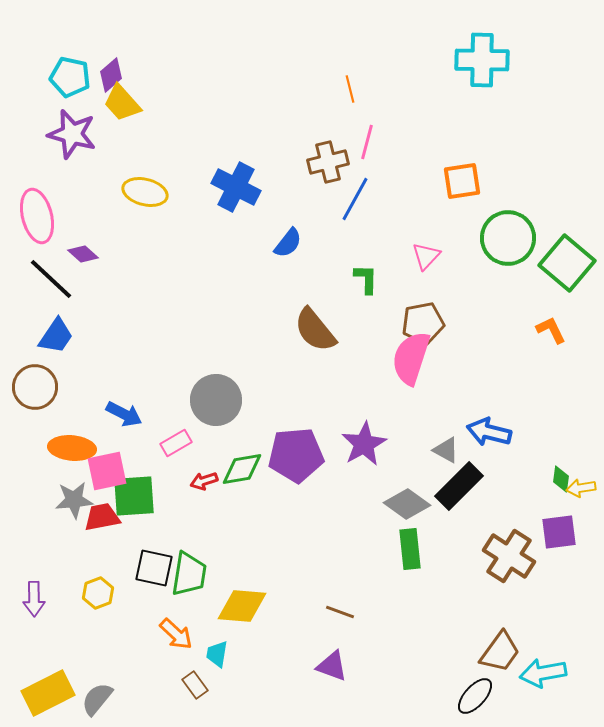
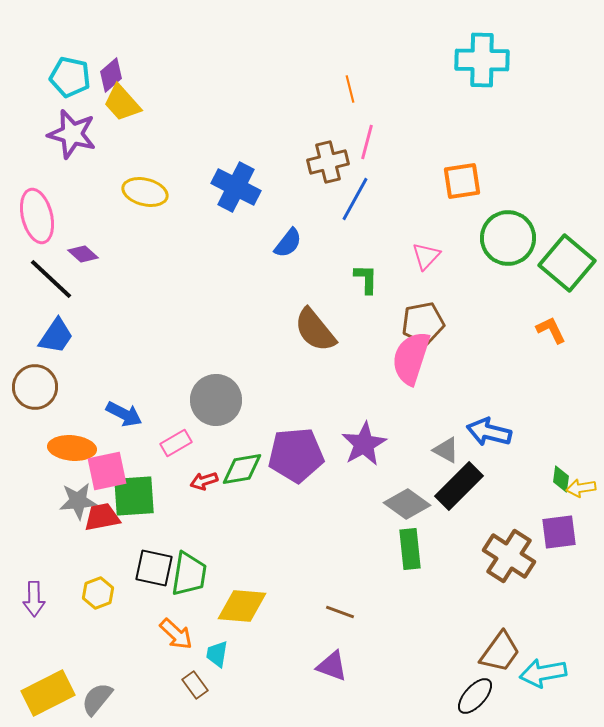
gray star at (74, 500): moved 4 px right, 1 px down
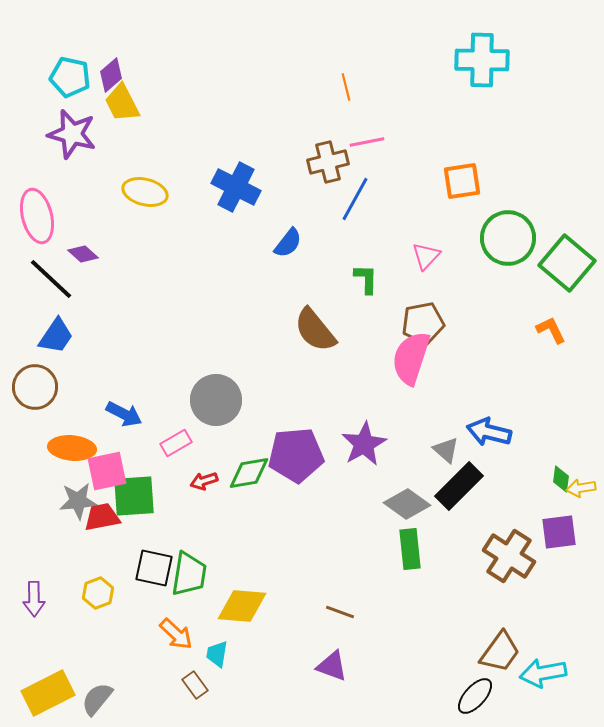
orange line at (350, 89): moved 4 px left, 2 px up
yellow trapezoid at (122, 103): rotated 15 degrees clockwise
pink line at (367, 142): rotated 64 degrees clockwise
gray triangle at (446, 450): rotated 12 degrees clockwise
green diamond at (242, 469): moved 7 px right, 4 px down
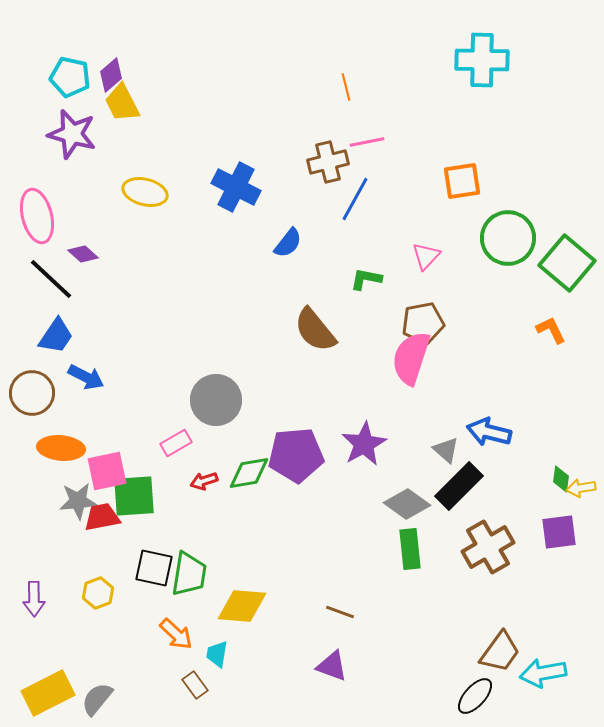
green L-shape at (366, 279): rotated 80 degrees counterclockwise
brown circle at (35, 387): moved 3 px left, 6 px down
blue arrow at (124, 414): moved 38 px left, 37 px up
orange ellipse at (72, 448): moved 11 px left
brown cross at (509, 556): moved 21 px left, 9 px up; rotated 27 degrees clockwise
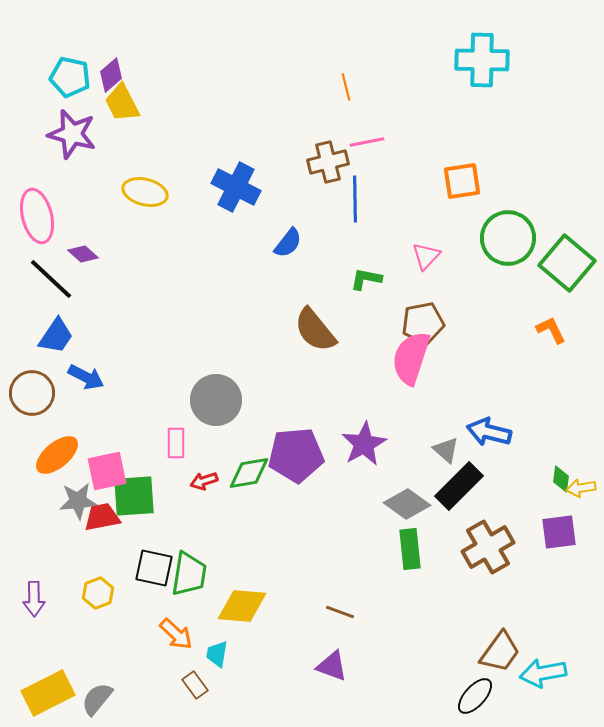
blue line at (355, 199): rotated 30 degrees counterclockwise
pink rectangle at (176, 443): rotated 60 degrees counterclockwise
orange ellipse at (61, 448): moved 4 px left, 7 px down; rotated 45 degrees counterclockwise
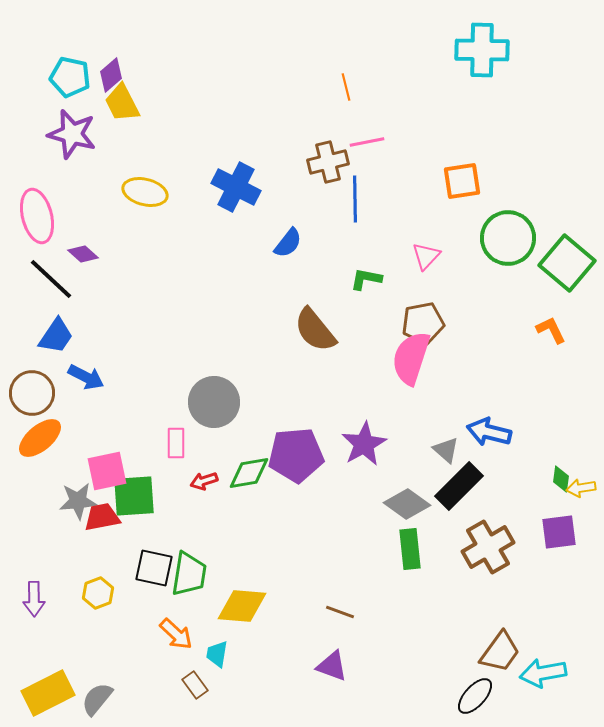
cyan cross at (482, 60): moved 10 px up
gray circle at (216, 400): moved 2 px left, 2 px down
orange ellipse at (57, 455): moved 17 px left, 17 px up
